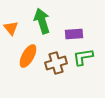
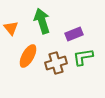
purple rectangle: rotated 18 degrees counterclockwise
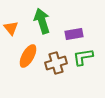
purple rectangle: rotated 12 degrees clockwise
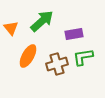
green arrow: rotated 65 degrees clockwise
brown cross: moved 1 px right, 1 px down
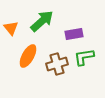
green L-shape: moved 1 px right
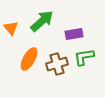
orange ellipse: moved 1 px right, 3 px down
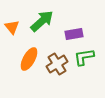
orange triangle: moved 1 px right, 1 px up
brown cross: rotated 15 degrees counterclockwise
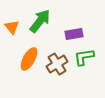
green arrow: moved 2 px left; rotated 10 degrees counterclockwise
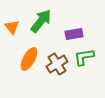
green arrow: moved 1 px right
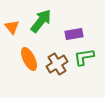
orange ellipse: rotated 55 degrees counterclockwise
